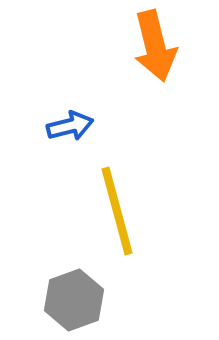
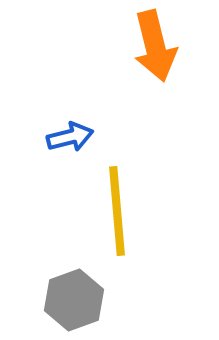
blue arrow: moved 11 px down
yellow line: rotated 10 degrees clockwise
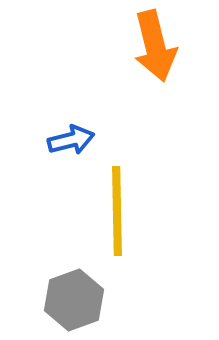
blue arrow: moved 1 px right, 3 px down
yellow line: rotated 4 degrees clockwise
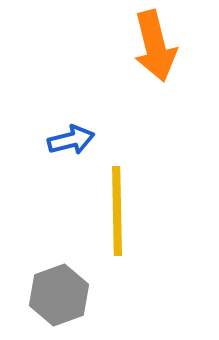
gray hexagon: moved 15 px left, 5 px up
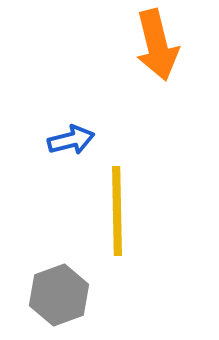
orange arrow: moved 2 px right, 1 px up
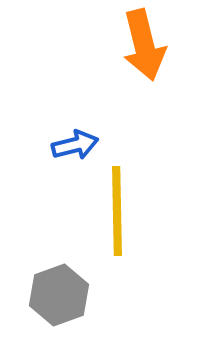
orange arrow: moved 13 px left
blue arrow: moved 4 px right, 5 px down
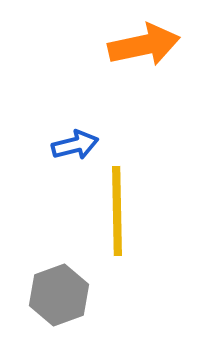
orange arrow: rotated 88 degrees counterclockwise
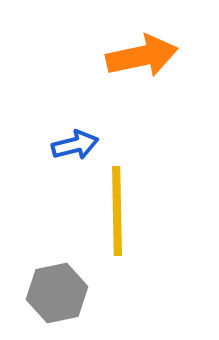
orange arrow: moved 2 px left, 11 px down
gray hexagon: moved 2 px left, 2 px up; rotated 8 degrees clockwise
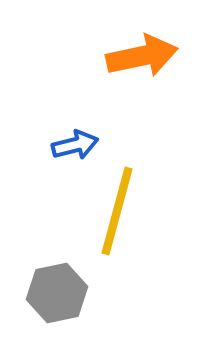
yellow line: rotated 16 degrees clockwise
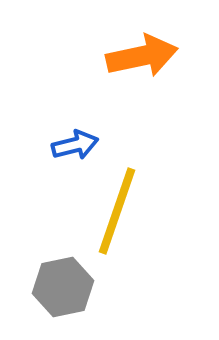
yellow line: rotated 4 degrees clockwise
gray hexagon: moved 6 px right, 6 px up
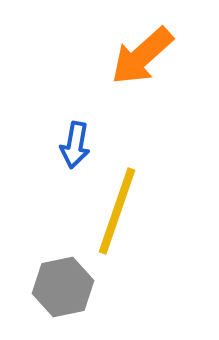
orange arrow: rotated 150 degrees clockwise
blue arrow: rotated 114 degrees clockwise
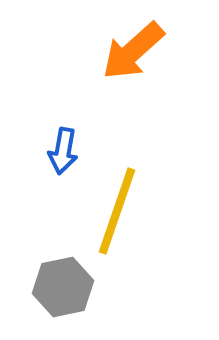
orange arrow: moved 9 px left, 5 px up
blue arrow: moved 12 px left, 6 px down
